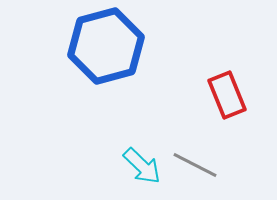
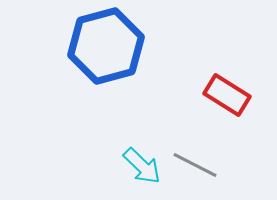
red rectangle: rotated 36 degrees counterclockwise
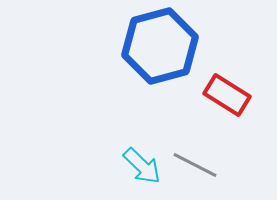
blue hexagon: moved 54 px right
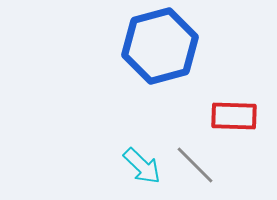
red rectangle: moved 7 px right, 21 px down; rotated 30 degrees counterclockwise
gray line: rotated 18 degrees clockwise
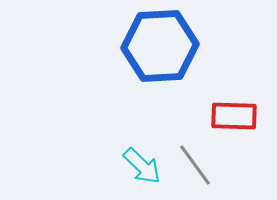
blue hexagon: rotated 12 degrees clockwise
gray line: rotated 9 degrees clockwise
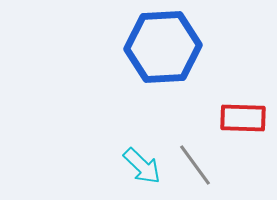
blue hexagon: moved 3 px right, 1 px down
red rectangle: moved 9 px right, 2 px down
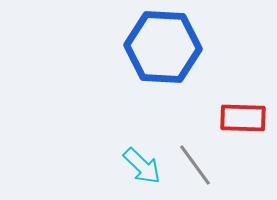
blue hexagon: rotated 6 degrees clockwise
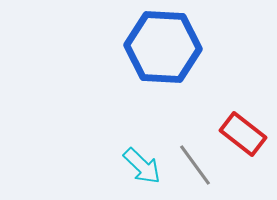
red rectangle: moved 16 px down; rotated 36 degrees clockwise
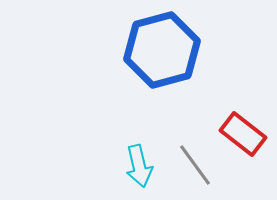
blue hexagon: moved 1 px left, 3 px down; rotated 18 degrees counterclockwise
cyan arrow: moved 3 px left; rotated 33 degrees clockwise
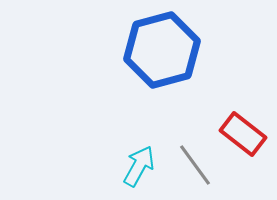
cyan arrow: rotated 138 degrees counterclockwise
